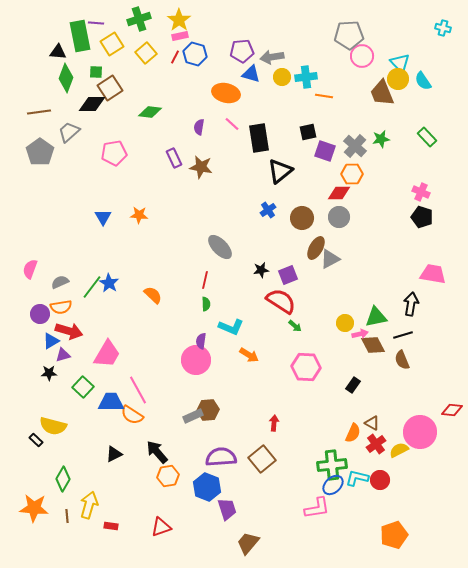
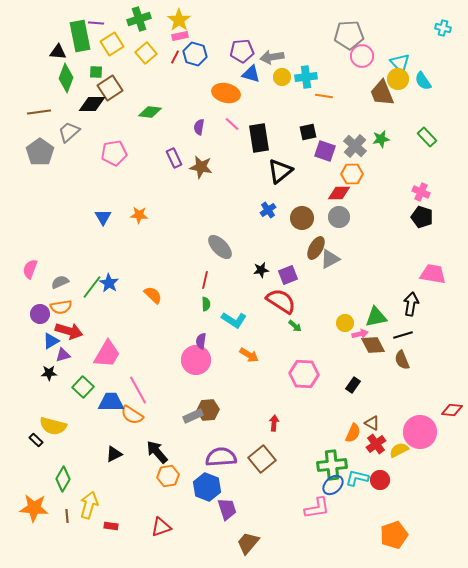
cyan L-shape at (231, 327): moved 3 px right, 7 px up; rotated 10 degrees clockwise
pink hexagon at (306, 367): moved 2 px left, 7 px down
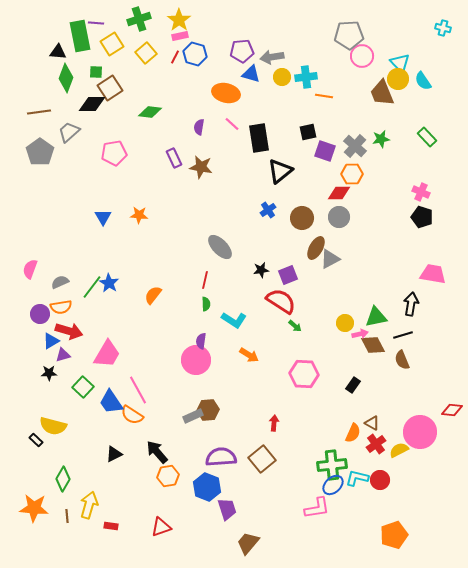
orange semicircle at (153, 295): rotated 96 degrees counterclockwise
blue trapezoid at (111, 402): rotated 124 degrees counterclockwise
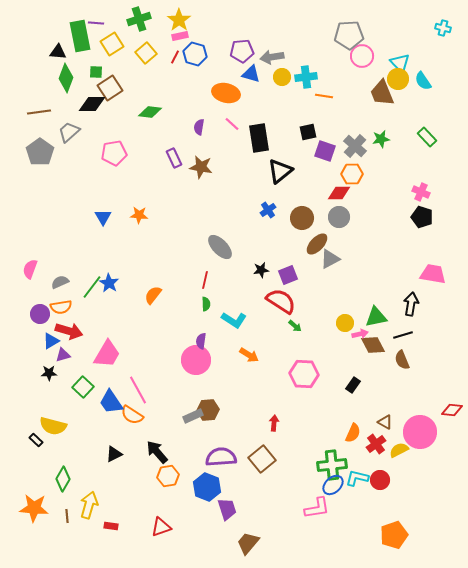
brown ellipse at (316, 248): moved 1 px right, 4 px up; rotated 15 degrees clockwise
brown triangle at (372, 423): moved 13 px right, 1 px up
